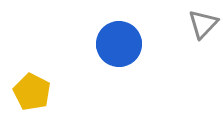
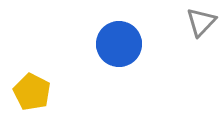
gray triangle: moved 2 px left, 2 px up
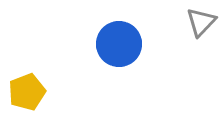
yellow pentagon: moved 5 px left; rotated 24 degrees clockwise
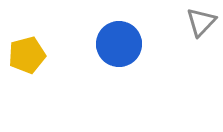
yellow pentagon: moved 37 px up; rotated 6 degrees clockwise
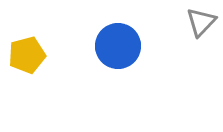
blue circle: moved 1 px left, 2 px down
